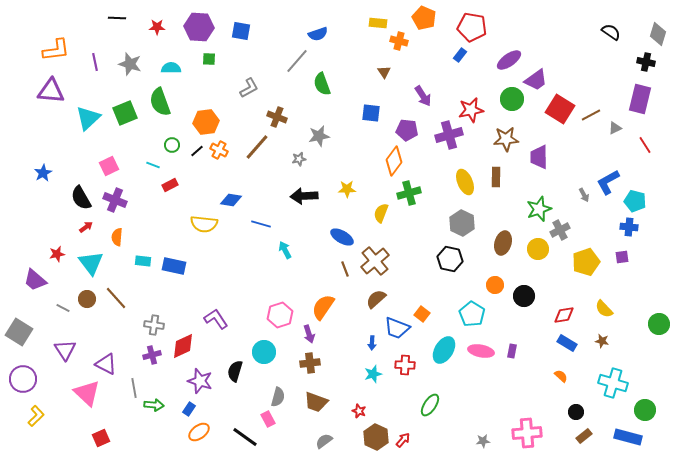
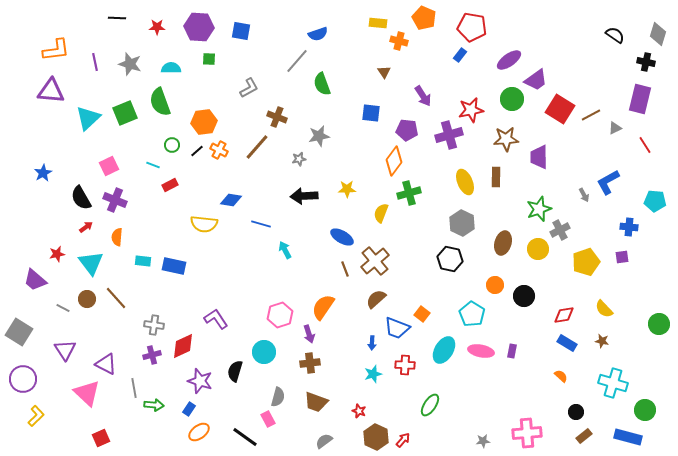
black semicircle at (611, 32): moved 4 px right, 3 px down
orange hexagon at (206, 122): moved 2 px left
cyan pentagon at (635, 201): moved 20 px right; rotated 10 degrees counterclockwise
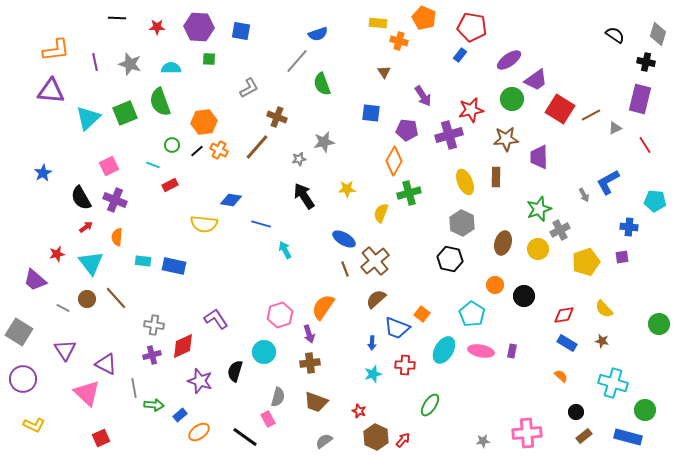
gray star at (319, 136): moved 5 px right, 6 px down
orange diamond at (394, 161): rotated 8 degrees counterclockwise
black arrow at (304, 196): rotated 60 degrees clockwise
blue ellipse at (342, 237): moved 2 px right, 2 px down
blue rectangle at (189, 409): moved 9 px left, 6 px down; rotated 16 degrees clockwise
yellow L-shape at (36, 416): moved 2 px left, 9 px down; rotated 70 degrees clockwise
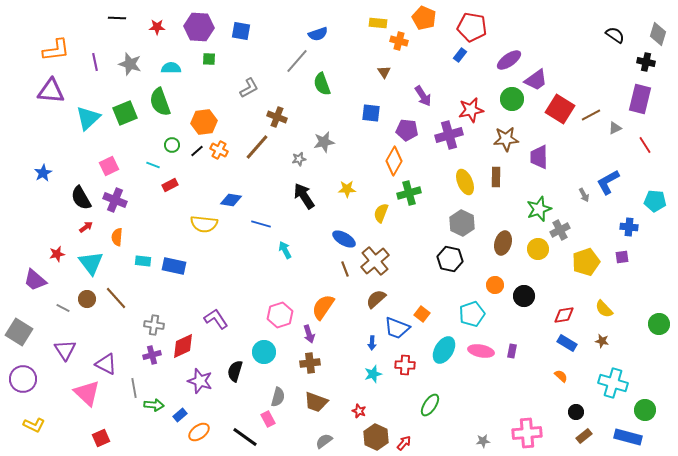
cyan pentagon at (472, 314): rotated 20 degrees clockwise
red arrow at (403, 440): moved 1 px right, 3 px down
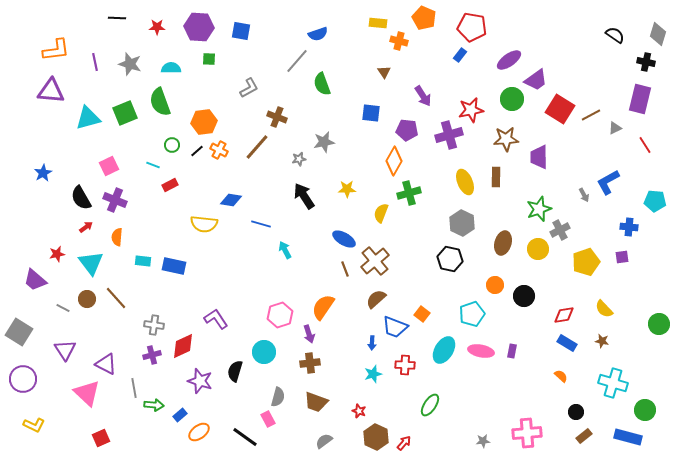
cyan triangle at (88, 118): rotated 28 degrees clockwise
blue trapezoid at (397, 328): moved 2 px left, 1 px up
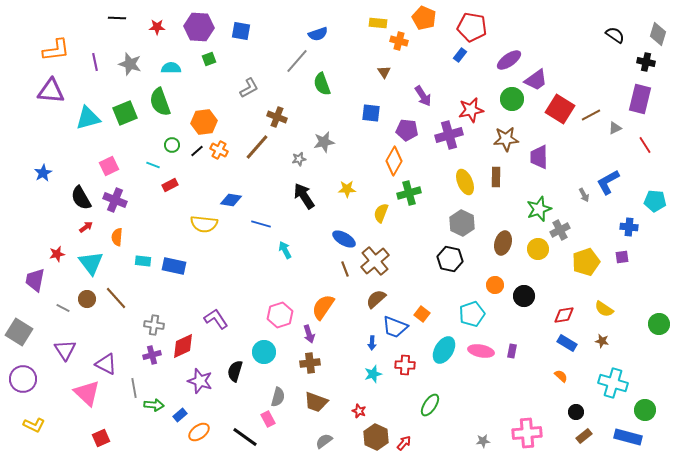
green square at (209, 59): rotated 24 degrees counterclockwise
purple trapezoid at (35, 280): rotated 60 degrees clockwise
yellow semicircle at (604, 309): rotated 12 degrees counterclockwise
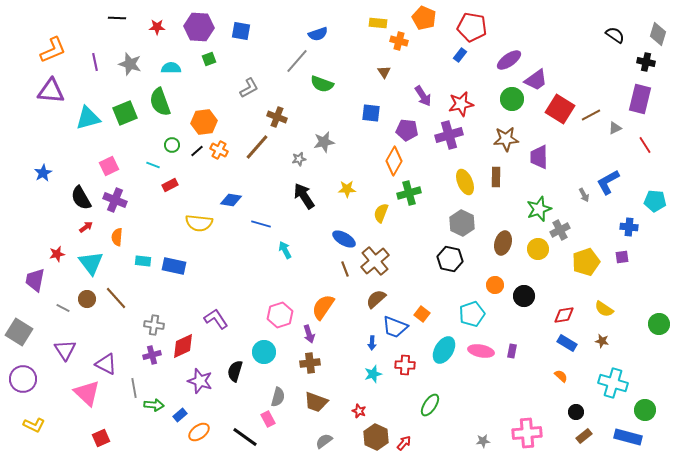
orange L-shape at (56, 50): moved 3 px left; rotated 16 degrees counterclockwise
green semicircle at (322, 84): rotated 50 degrees counterclockwise
red star at (471, 110): moved 10 px left, 6 px up
yellow semicircle at (204, 224): moved 5 px left, 1 px up
